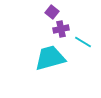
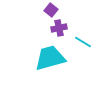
purple square: moved 1 px left, 2 px up
purple cross: moved 2 px left, 1 px up
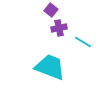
cyan trapezoid: moved 9 px down; rotated 36 degrees clockwise
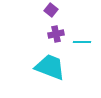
purple cross: moved 3 px left, 6 px down
cyan line: moved 1 px left; rotated 30 degrees counterclockwise
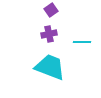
purple square: rotated 16 degrees clockwise
purple cross: moved 7 px left
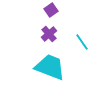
purple cross: rotated 28 degrees counterclockwise
cyan line: rotated 54 degrees clockwise
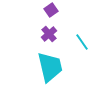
cyan trapezoid: rotated 56 degrees clockwise
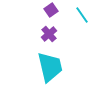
cyan line: moved 27 px up
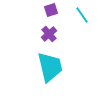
purple square: rotated 16 degrees clockwise
